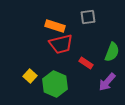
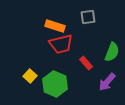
red rectangle: rotated 16 degrees clockwise
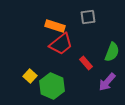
red trapezoid: rotated 25 degrees counterclockwise
green hexagon: moved 3 px left, 2 px down
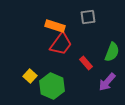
red trapezoid: rotated 15 degrees counterclockwise
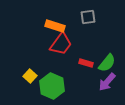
green semicircle: moved 5 px left, 11 px down; rotated 18 degrees clockwise
red rectangle: rotated 32 degrees counterclockwise
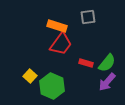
orange rectangle: moved 2 px right
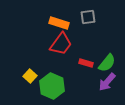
orange rectangle: moved 2 px right, 3 px up
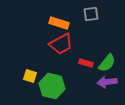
gray square: moved 3 px right, 3 px up
red trapezoid: rotated 25 degrees clockwise
yellow square: rotated 24 degrees counterclockwise
purple arrow: rotated 42 degrees clockwise
green hexagon: rotated 10 degrees counterclockwise
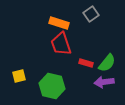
gray square: rotated 28 degrees counterclockwise
red trapezoid: rotated 100 degrees clockwise
yellow square: moved 11 px left; rotated 32 degrees counterclockwise
purple arrow: moved 3 px left
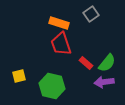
red rectangle: rotated 24 degrees clockwise
